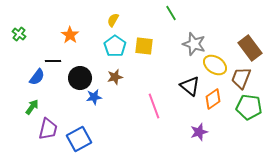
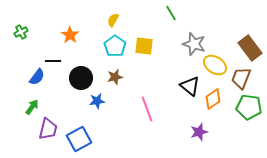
green cross: moved 2 px right, 2 px up; rotated 24 degrees clockwise
black circle: moved 1 px right
blue star: moved 3 px right, 4 px down
pink line: moved 7 px left, 3 px down
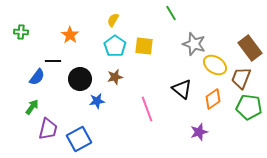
green cross: rotated 32 degrees clockwise
black circle: moved 1 px left, 1 px down
black triangle: moved 8 px left, 3 px down
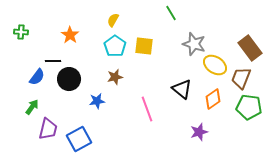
black circle: moved 11 px left
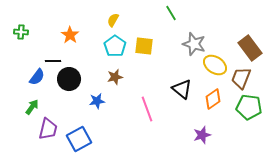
purple star: moved 3 px right, 3 px down
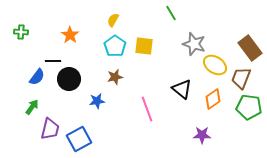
purple trapezoid: moved 2 px right
purple star: rotated 18 degrees clockwise
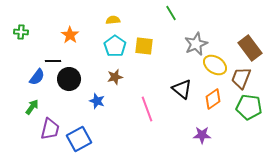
yellow semicircle: rotated 56 degrees clockwise
gray star: moved 2 px right; rotated 30 degrees clockwise
blue star: rotated 28 degrees clockwise
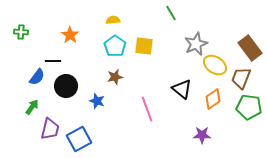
black circle: moved 3 px left, 7 px down
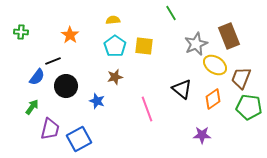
brown rectangle: moved 21 px left, 12 px up; rotated 15 degrees clockwise
black line: rotated 21 degrees counterclockwise
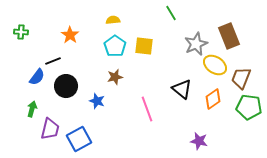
green arrow: moved 2 px down; rotated 21 degrees counterclockwise
purple star: moved 3 px left, 6 px down; rotated 12 degrees clockwise
